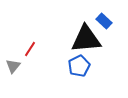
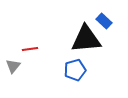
red line: rotated 49 degrees clockwise
blue pentagon: moved 4 px left, 4 px down; rotated 10 degrees clockwise
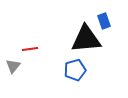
blue rectangle: rotated 28 degrees clockwise
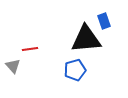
gray triangle: rotated 21 degrees counterclockwise
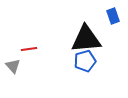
blue rectangle: moved 9 px right, 5 px up
red line: moved 1 px left
blue pentagon: moved 10 px right, 9 px up
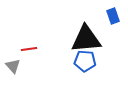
blue pentagon: rotated 20 degrees clockwise
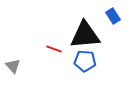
blue rectangle: rotated 14 degrees counterclockwise
black triangle: moved 1 px left, 4 px up
red line: moved 25 px right; rotated 28 degrees clockwise
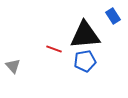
blue pentagon: rotated 15 degrees counterclockwise
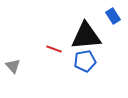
black triangle: moved 1 px right, 1 px down
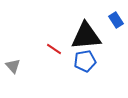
blue rectangle: moved 3 px right, 4 px down
red line: rotated 14 degrees clockwise
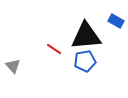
blue rectangle: moved 1 px down; rotated 28 degrees counterclockwise
